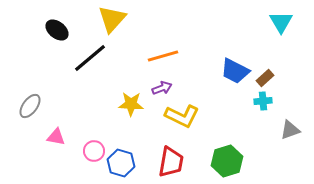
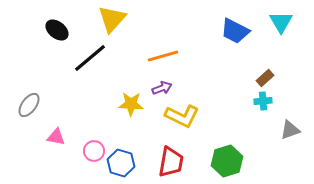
blue trapezoid: moved 40 px up
gray ellipse: moved 1 px left, 1 px up
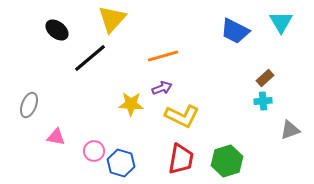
gray ellipse: rotated 15 degrees counterclockwise
red trapezoid: moved 10 px right, 3 px up
